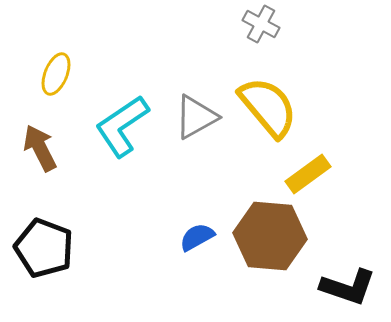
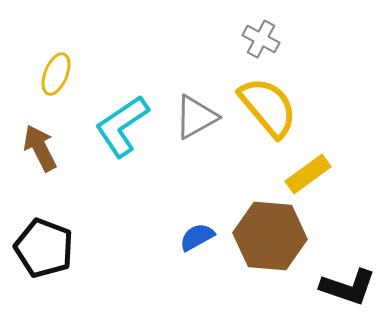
gray cross: moved 15 px down
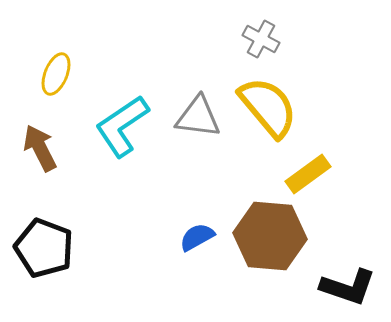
gray triangle: moved 2 px right; rotated 36 degrees clockwise
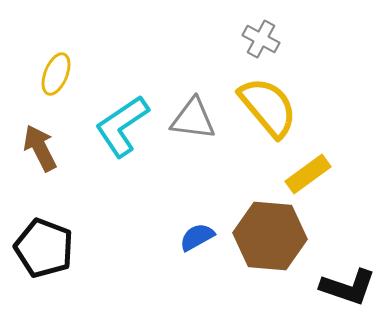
gray triangle: moved 5 px left, 2 px down
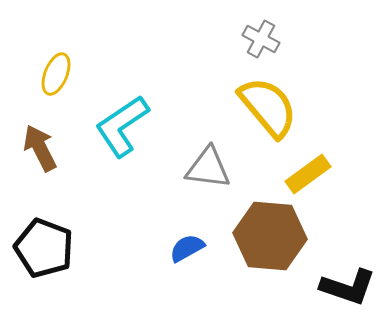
gray triangle: moved 15 px right, 49 px down
blue semicircle: moved 10 px left, 11 px down
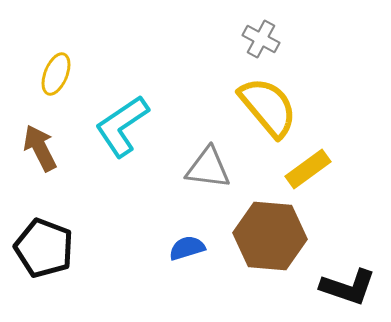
yellow rectangle: moved 5 px up
blue semicircle: rotated 12 degrees clockwise
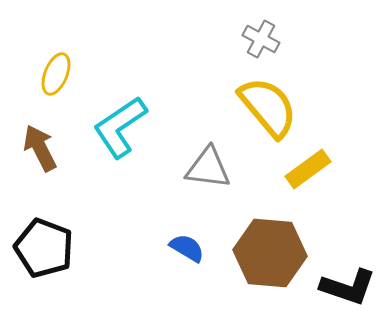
cyan L-shape: moved 2 px left, 1 px down
brown hexagon: moved 17 px down
blue semicircle: rotated 48 degrees clockwise
